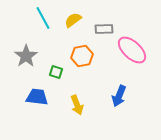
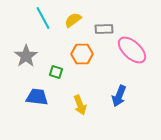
orange hexagon: moved 2 px up; rotated 10 degrees clockwise
yellow arrow: moved 3 px right
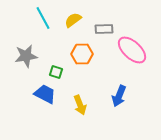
gray star: rotated 25 degrees clockwise
blue trapezoid: moved 8 px right, 3 px up; rotated 20 degrees clockwise
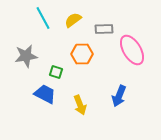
pink ellipse: rotated 16 degrees clockwise
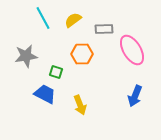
blue arrow: moved 16 px right
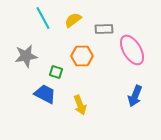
orange hexagon: moved 2 px down
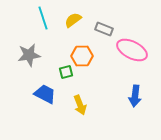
cyan line: rotated 10 degrees clockwise
gray rectangle: rotated 24 degrees clockwise
pink ellipse: rotated 32 degrees counterclockwise
gray star: moved 3 px right, 1 px up
green square: moved 10 px right; rotated 32 degrees counterclockwise
blue arrow: rotated 15 degrees counterclockwise
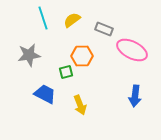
yellow semicircle: moved 1 px left
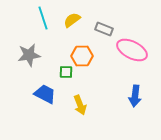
green square: rotated 16 degrees clockwise
